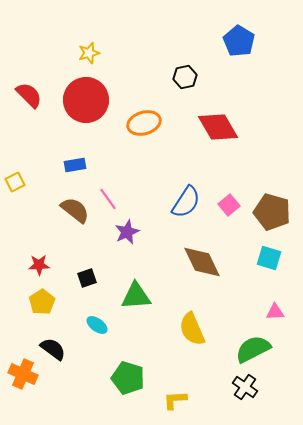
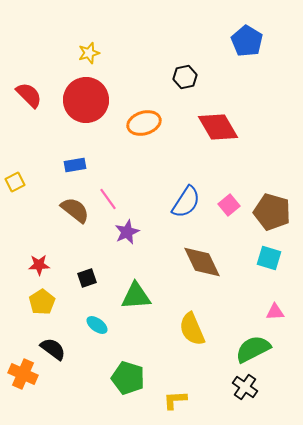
blue pentagon: moved 8 px right
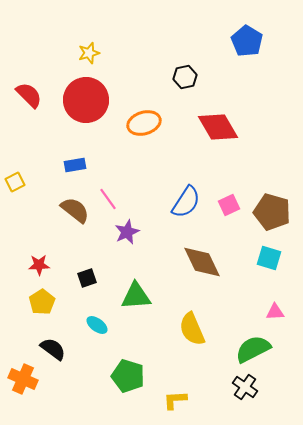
pink square: rotated 15 degrees clockwise
orange cross: moved 5 px down
green pentagon: moved 2 px up
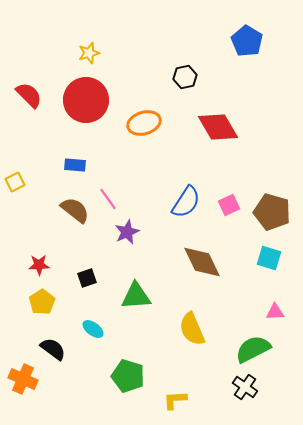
blue rectangle: rotated 15 degrees clockwise
cyan ellipse: moved 4 px left, 4 px down
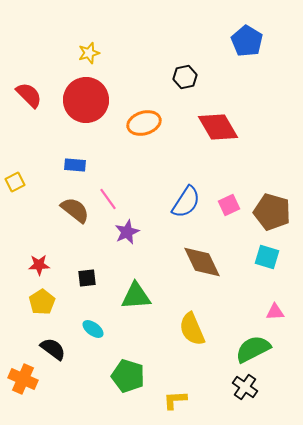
cyan square: moved 2 px left, 1 px up
black square: rotated 12 degrees clockwise
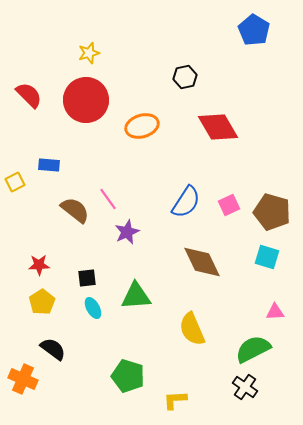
blue pentagon: moved 7 px right, 11 px up
orange ellipse: moved 2 px left, 3 px down
blue rectangle: moved 26 px left
cyan ellipse: moved 21 px up; rotated 25 degrees clockwise
